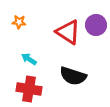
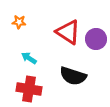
purple circle: moved 14 px down
cyan arrow: moved 1 px up
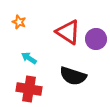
orange star: rotated 16 degrees clockwise
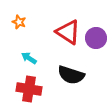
purple circle: moved 1 px up
black semicircle: moved 2 px left, 1 px up
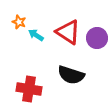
purple circle: moved 1 px right
cyan arrow: moved 7 px right, 23 px up
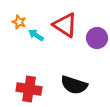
red triangle: moved 3 px left, 7 px up
black semicircle: moved 3 px right, 10 px down
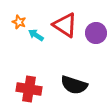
purple circle: moved 1 px left, 5 px up
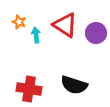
cyan arrow: rotated 49 degrees clockwise
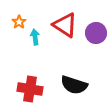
orange star: rotated 16 degrees clockwise
cyan arrow: moved 1 px left, 2 px down
red cross: moved 1 px right
